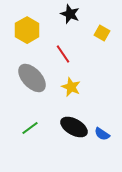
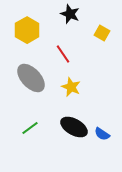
gray ellipse: moved 1 px left
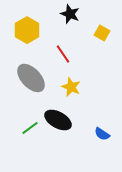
black ellipse: moved 16 px left, 7 px up
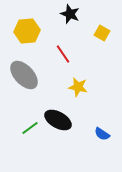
yellow hexagon: moved 1 px down; rotated 25 degrees clockwise
gray ellipse: moved 7 px left, 3 px up
yellow star: moved 7 px right; rotated 12 degrees counterclockwise
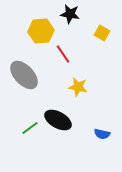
black star: rotated 12 degrees counterclockwise
yellow hexagon: moved 14 px right
blue semicircle: rotated 21 degrees counterclockwise
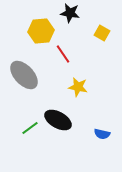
black star: moved 1 px up
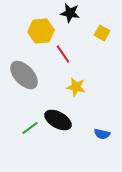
yellow star: moved 2 px left
